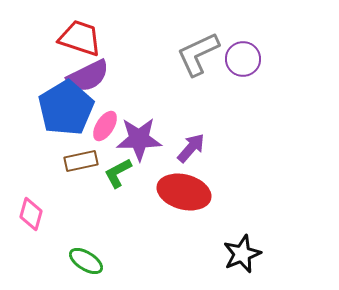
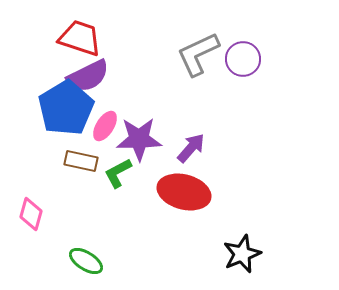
brown rectangle: rotated 24 degrees clockwise
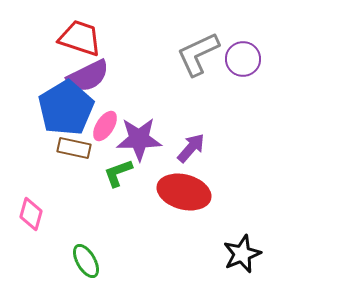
brown rectangle: moved 7 px left, 13 px up
green L-shape: rotated 8 degrees clockwise
green ellipse: rotated 28 degrees clockwise
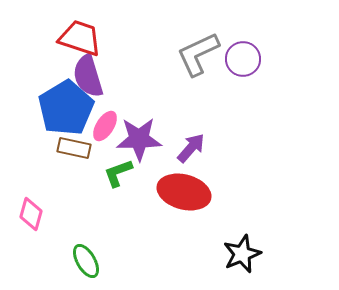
purple semicircle: rotated 99 degrees clockwise
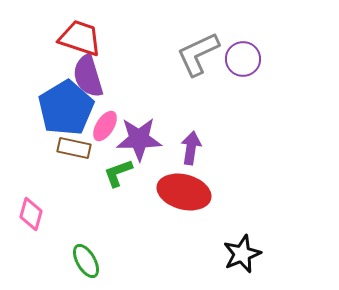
purple arrow: rotated 32 degrees counterclockwise
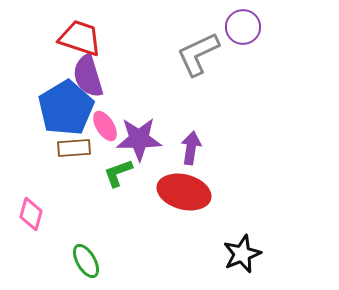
purple circle: moved 32 px up
pink ellipse: rotated 64 degrees counterclockwise
brown rectangle: rotated 16 degrees counterclockwise
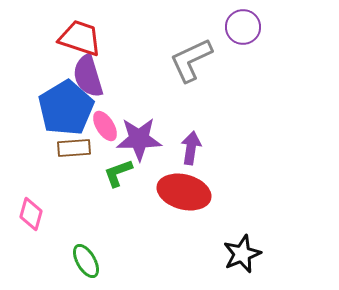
gray L-shape: moved 7 px left, 6 px down
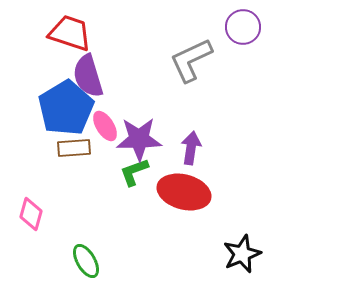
red trapezoid: moved 10 px left, 5 px up
green L-shape: moved 16 px right, 1 px up
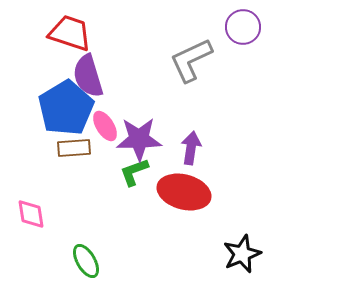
pink diamond: rotated 24 degrees counterclockwise
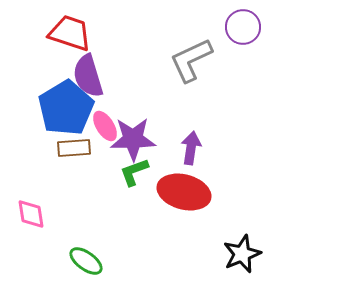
purple star: moved 6 px left
green ellipse: rotated 24 degrees counterclockwise
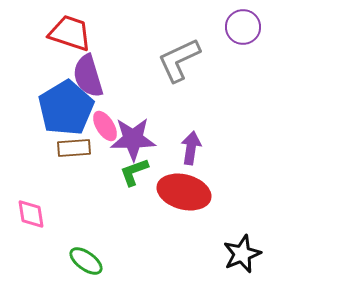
gray L-shape: moved 12 px left
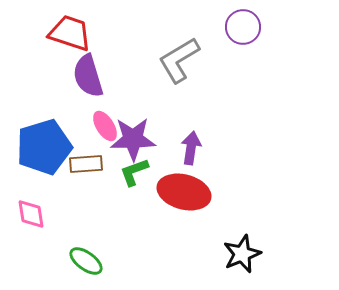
gray L-shape: rotated 6 degrees counterclockwise
blue pentagon: moved 22 px left, 39 px down; rotated 14 degrees clockwise
brown rectangle: moved 12 px right, 16 px down
